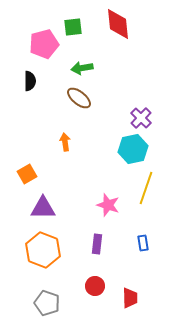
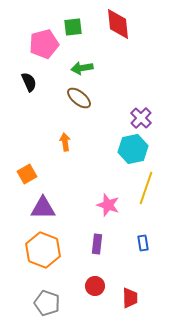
black semicircle: moved 1 px left, 1 px down; rotated 24 degrees counterclockwise
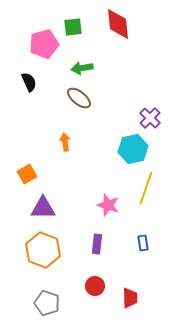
purple cross: moved 9 px right
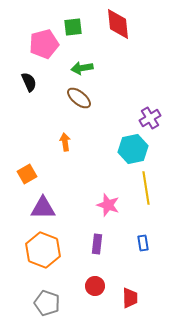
purple cross: rotated 15 degrees clockwise
yellow line: rotated 28 degrees counterclockwise
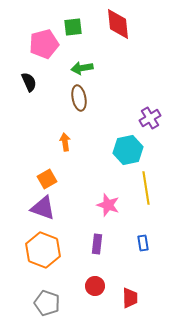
brown ellipse: rotated 40 degrees clockwise
cyan hexagon: moved 5 px left, 1 px down
orange square: moved 20 px right, 5 px down
purple triangle: rotated 20 degrees clockwise
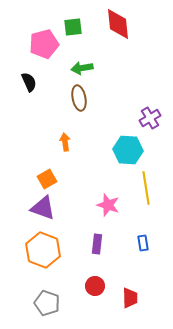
cyan hexagon: rotated 16 degrees clockwise
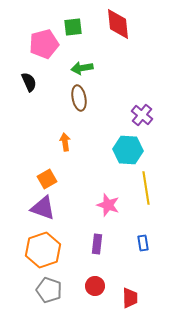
purple cross: moved 8 px left, 3 px up; rotated 20 degrees counterclockwise
orange hexagon: rotated 20 degrees clockwise
gray pentagon: moved 2 px right, 13 px up
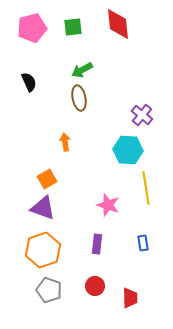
pink pentagon: moved 12 px left, 16 px up
green arrow: moved 2 px down; rotated 20 degrees counterclockwise
